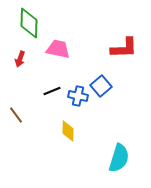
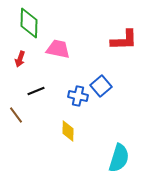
red L-shape: moved 8 px up
black line: moved 16 px left
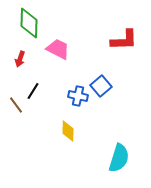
pink trapezoid: rotated 15 degrees clockwise
black line: moved 3 px left; rotated 36 degrees counterclockwise
brown line: moved 10 px up
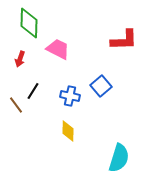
blue cross: moved 8 px left
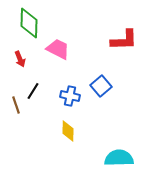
red arrow: rotated 42 degrees counterclockwise
brown line: rotated 18 degrees clockwise
cyan semicircle: rotated 108 degrees counterclockwise
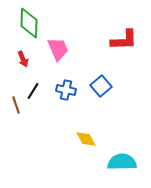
pink trapezoid: rotated 40 degrees clockwise
red arrow: moved 3 px right
blue cross: moved 4 px left, 6 px up
yellow diamond: moved 18 px right, 8 px down; rotated 30 degrees counterclockwise
cyan semicircle: moved 3 px right, 4 px down
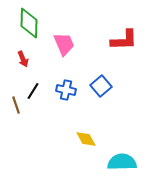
pink trapezoid: moved 6 px right, 5 px up
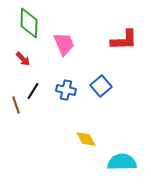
red arrow: rotated 21 degrees counterclockwise
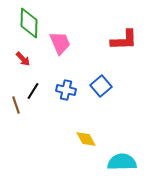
pink trapezoid: moved 4 px left, 1 px up
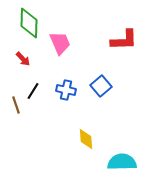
yellow diamond: rotated 25 degrees clockwise
